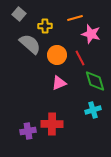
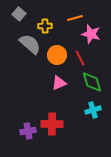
green diamond: moved 3 px left, 1 px down
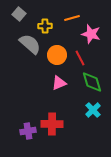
orange line: moved 3 px left
cyan cross: rotated 28 degrees counterclockwise
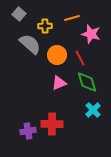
green diamond: moved 5 px left
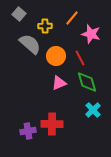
orange line: rotated 35 degrees counterclockwise
orange circle: moved 1 px left, 1 px down
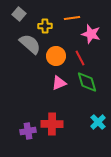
orange line: rotated 42 degrees clockwise
cyan cross: moved 5 px right, 12 px down
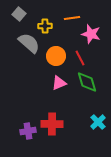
gray semicircle: moved 1 px left, 1 px up
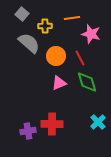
gray square: moved 3 px right
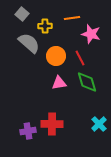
pink triangle: rotated 14 degrees clockwise
cyan cross: moved 1 px right, 2 px down
